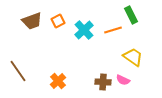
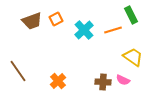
orange square: moved 2 px left, 2 px up
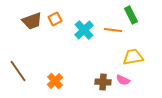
orange square: moved 1 px left
orange line: rotated 24 degrees clockwise
yellow trapezoid: rotated 45 degrees counterclockwise
orange cross: moved 3 px left
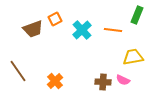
green rectangle: moved 6 px right; rotated 48 degrees clockwise
brown trapezoid: moved 1 px right, 8 px down
cyan cross: moved 2 px left
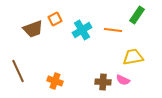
green rectangle: rotated 12 degrees clockwise
cyan cross: rotated 12 degrees clockwise
brown line: rotated 10 degrees clockwise
orange cross: rotated 28 degrees counterclockwise
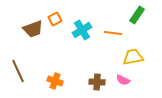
orange line: moved 3 px down
brown cross: moved 6 px left
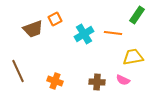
cyan cross: moved 2 px right, 4 px down
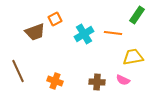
brown trapezoid: moved 2 px right, 3 px down
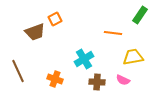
green rectangle: moved 3 px right
cyan cross: moved 25 px down
orange cross: moved 2 px up
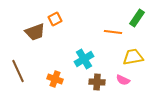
green rectangle: moved 3 px left, 3 px down
orange line: moved 1 px up
